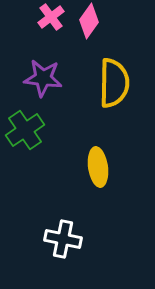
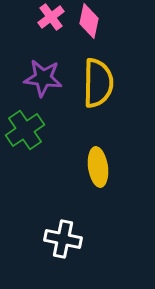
pink diamond: rotated 24 degrees counterclockwise
yellow semicircle: moved 16 px left
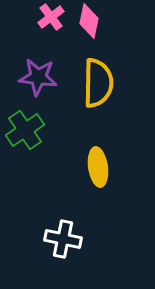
purple star: moved 5 px left, 1 px up
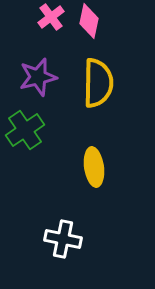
purple star: rotated 21 degrees counterclockwise
yellow ellipse: moved 4 px left
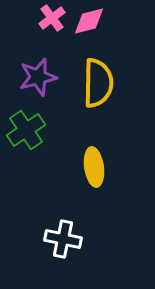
pink cross: moved 1 px right, 1 px down
pink diamond: rotated 64 degrees clockwise
green cross: moved 1 px right
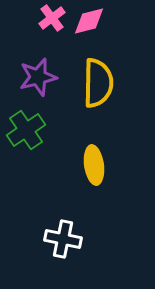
yellow ellipse: moved 2 px up
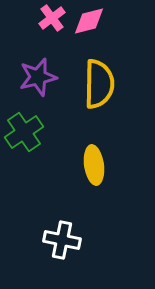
yellow semicircle: moved 1 px right, 1 px down
green cross: moved 2 px left, 2 px down
white cross: moved 1 px left, 1 px down
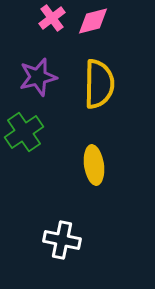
pink diamond: moved 4 px right
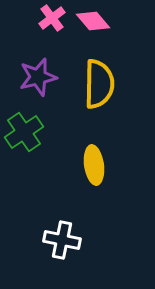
pink diamond: rotated 64 degrees clockwise
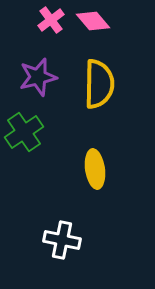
pink cross: moved 1 px left, 2 px down
yellow ellipse: moved 1 px right, 4 px down
